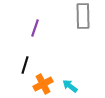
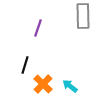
purple line: moved 3 px right
orange cross: rotated 18 degrees counterclockwise
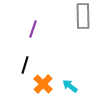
purple line: moved 5 px left, 1 px down
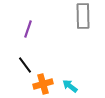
purple line: moved 5 px left
black line: rotated 54 degrees counterclockwise
orange cross: rotated 30 degrees clockwise
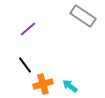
gray rectangle: rotated 55 degrees counterclockwise
purple line: rotated 30 degrees clockwise
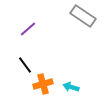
cyan arrow: moved 1 px right, 1 px down; rotated 21 degrees counterclockwise
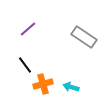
gray rectangle: moved 1 px right, 21 px down
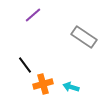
purple line: moved 5 px right, 14 px up
